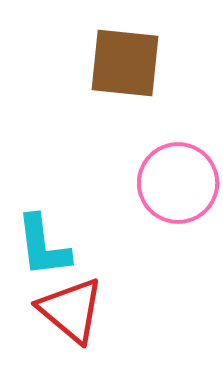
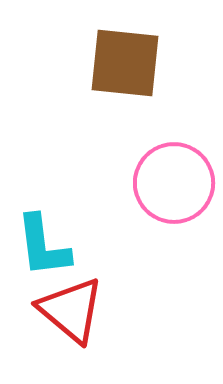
pink circle: moved 4 px left
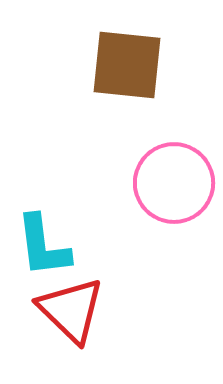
brown square: moved 2 px right, 2 px down
red triangle: rotated 4 degrees clockwise
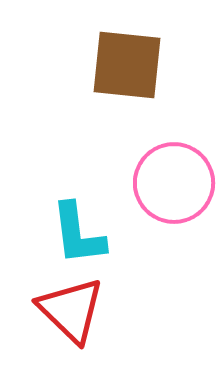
cyan L-shape: moved 35 px right, 12 px up
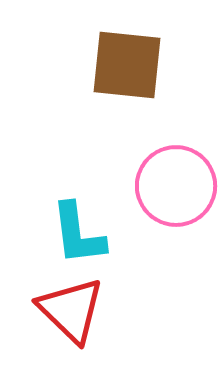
pink circle: moved 2 px right, 3 px down
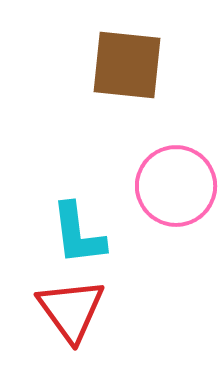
red triangle: rotated 10 degrees clockwise
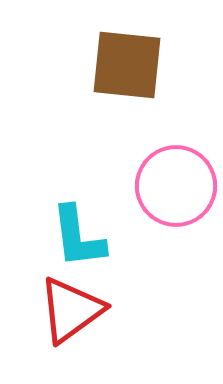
cyan L-shape: moved 3 px down
red triangle: rotated 30 degrees clockwise
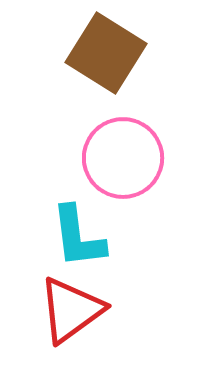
brown square: moved 21 px left, 12 px up; rotated 26 degrees clockwise
pink circle: moved 53 px left, 28 px up
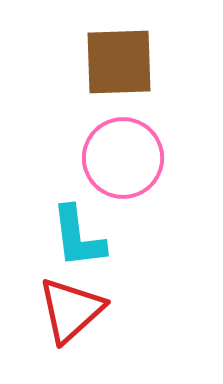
brown square: moved 13 px right, 9 px down; rotated 34 degrees counterclockwise
red triangle: rotated 6 degrees counterclockwise
